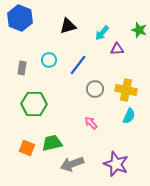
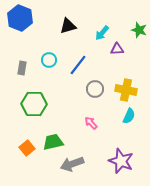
green trapezoid: moved 1 px right, 1 px up
orange square: rotated 28 degrees clockwise
purple star: moved 5 px right, 3 px up
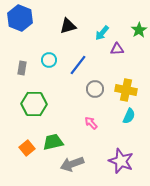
green star: rotated 21 degrees clockwise
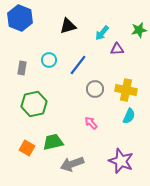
green star: rotated 21 degrees clockwise
green hexagon: rotated 15 degrees counterclockwise
orange square: rotated 21 degrees counterclockwise
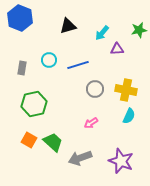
blue line: rotated 35 degrees clockwise
pink arrow: rotated 80 degrees counterclockwise
green trapezoid: rotated 55 degrees clockwise
orange square: moved 2 px right, 8 px up
gray arrow: moved 8 px right, 6 px up
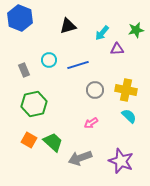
green star: moved 3 px left
gray rectangle: moved 2 px right, 2 px down; rotated 32 degrees counterclockwise
gray circle: moved 1 px down
cyan semicircle: rotated 70 degrees counterclockwise
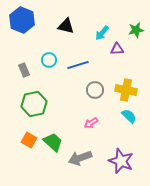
blue hexagon: moved 2 px right, 2 px down
black triangle: moved 2 px left; rotated 30 degrees clockwise
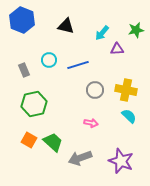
pink arrow: rotated 136 degrees counterclockwise
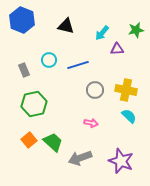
orange square: rotated 21 degrees clockwise
